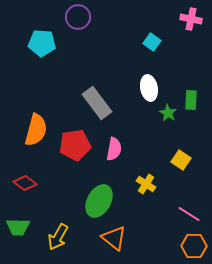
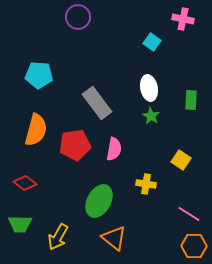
pink cross: moved 8 px left
cyan pentagon: moved 3 px left, 32 px down
green star: moved 17 px left, 3 px down
yellow cross: rotated 24 degrees counterclockwise
green trapezoid: moved 2 px right, 3 px up
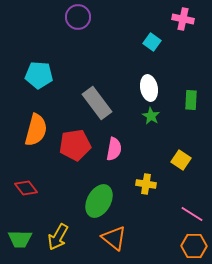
red diamond: moved 1 px right, 5 px down; rotated 15 degrees clockwise
pink line: moved 3 px right
green trapezoid: moved 15 px down
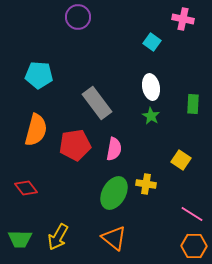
white ellipse: moved 2 px right, 1 px up
green rectangle: moved 2 px right, 4 px down
green ellipse: moved 15 px right, 8 px up
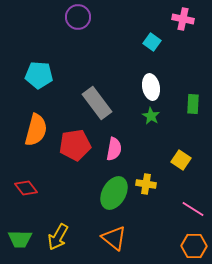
pink line: moved 1 px right, 5 px up
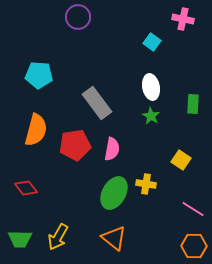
pink semicircle: moved 2 px left
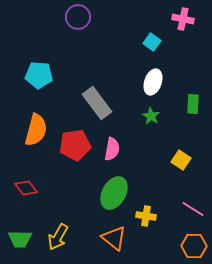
white ellipse: moved 2 px right, 5 px up; rotated 30 degrees clockwise
yellow cross: moved 32 px down
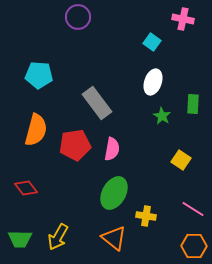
green star: moved 11 px right
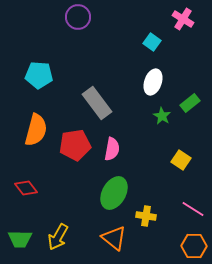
pink cross: rotated 20 degrees clockwise
green rectangle: moved 3 px left, 1 px up; rotated 48 degrees clockwise
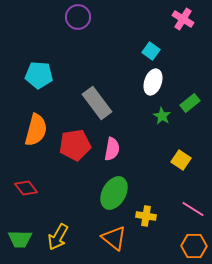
cyan square: moved 1 px left, 9 px down
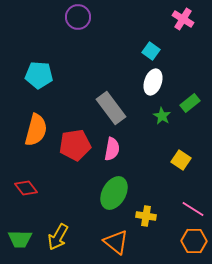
gray rectangle: moved 14 px right, 5 px down
orange triangle: moved 2 px right, 4 px down
orange hexagon: moved 5 px up
